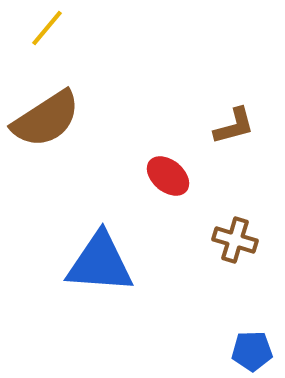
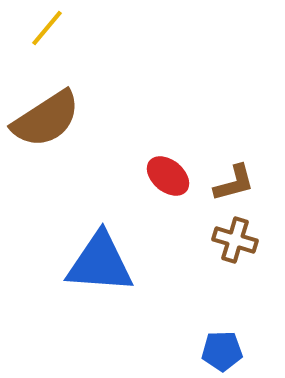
brown L-shape: moved 57 px down
blue pentagon: moved 30 px left
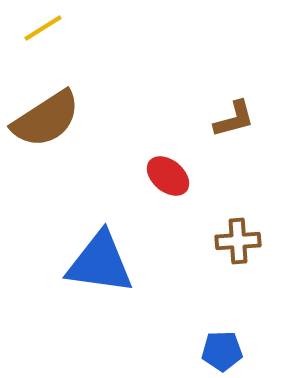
yellow line: moved 4 px left; rotated 18 degrees clockwise
brown L-shape: moved 64 px up
brown cross: moved 3 px right, 1 px down; rotated 21 degrees counterclockwise
blue triangle: rotated 4 degrees clockwise
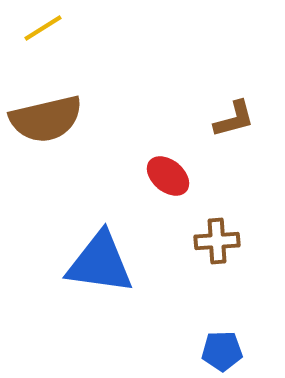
brown semicircle: rotated 20 degrees clockwise
brown cross: moved 21 px left
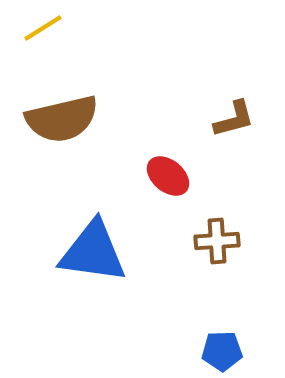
brown semicircle: moved 16 px right
blue triangle: moved 7 px left, 11 px up
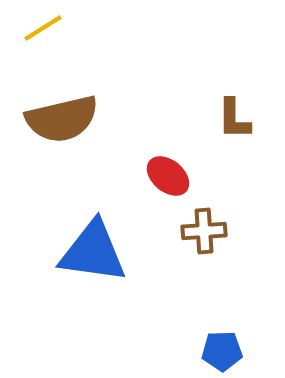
brown L-shape: rotated 105 degrees clockwise
brown cross: moved 13 px left, 10 px up
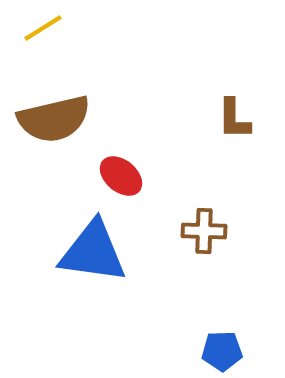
brown semicircle: moved 8 px left
red ellipse: moved 47 px left
brown cross: rotated 6 degrees clockwise
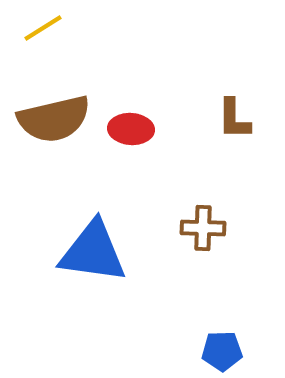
red ellipse: moved 10 px right, 47 px up; rotated 36 degrees counterclockwise
brown cross: moved 1 px left, 3 px up
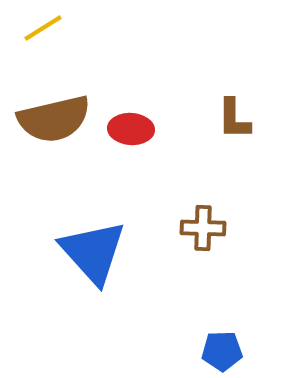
blue triangle: rotated 40 degrees clockwise
